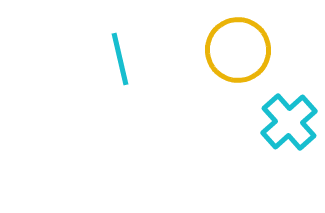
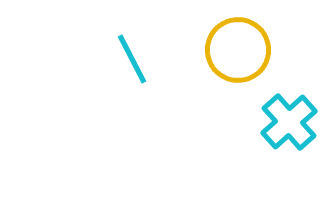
cyan line: moved 12 px right; rotated 14 degrees counterclockwise
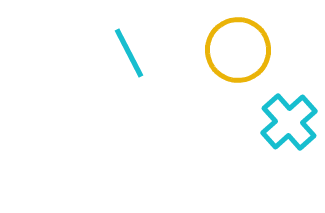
cyan line: moved 3 px left, 6 px up
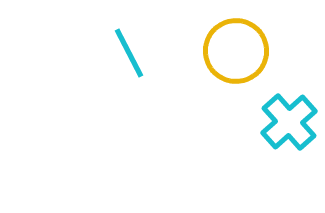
yellow circle: moved 2 px left, 1 px down
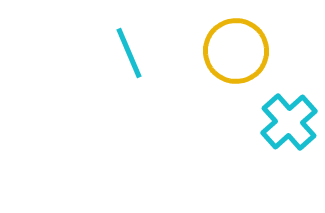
cyan line: rotated 4 degrees clockwise
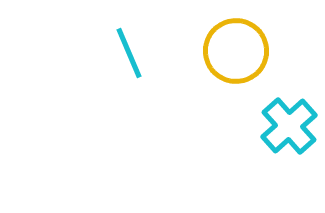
cyan cross: moved 4 px down
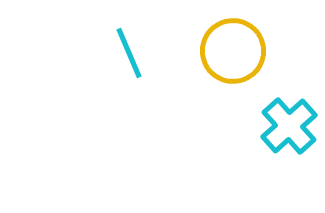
yellow circle: moved 3 px left
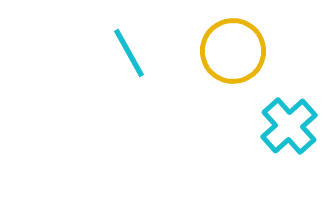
cyan line: rotated 6 degrees counterclockwise
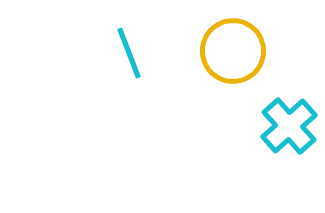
cyan line: rotated 8 degrees clockwise
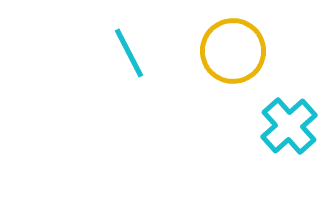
cyan line: rotated 6 degrees counterclockwise
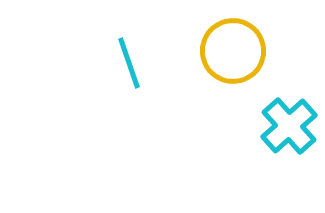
cyan line: moved 10 px down; rotated 8 degrees clockwise
